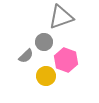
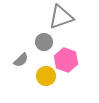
gray semicircle: moved 5 px left, 4 px down
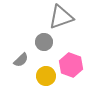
pink hexagon: moved 5 px right, 5 px down
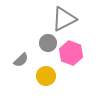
gray triangle: moved 3 px right, 2 px down; rotated 8 degrees counterclockwise
gray circle: moved 4 px right, 1 px down
pink hexagon: moved 12 px up
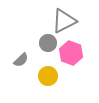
gray triangle: moved 2 px down
yellow circle: moved 2 px right
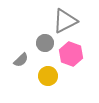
gray triangle: moved 1 px right
gray circle: moved 3 px left
pink hexagon: moved 1 px down
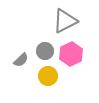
gray circle: moved 8 px down
pink hexagon: rotated 15 degrees clockwise
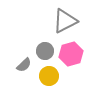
pink hexagon: rotated 10 degrees clockwise
gray semicircle: moved 3 px right, 5 px down
yellow circle: moved 1 px right
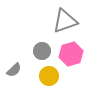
gray triangle: rotated 8 degrees clockwise
gray circle: moved 3 px left
gray semicircle: moved 10 px left, 5 px down
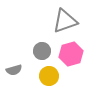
gray semicircle: rotated 28 degrees clockwise
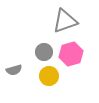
gray circle: moved 2 px right, 1 px down
